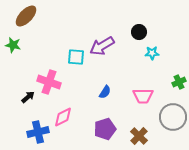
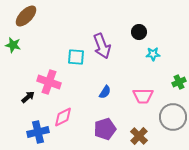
purple arrow: rotated 80 degrees counterclockwise
cyan star: moved 1 px right, 1 px down
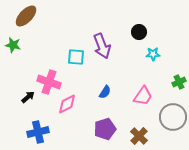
pink trapezoid: rotated 55 degrees counterclockwise
pink diamond: moved 4 px right, 13 px up
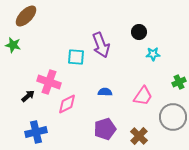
purple arrow: moved 1 px left, 1 px up
blue semicircle: rotated 120 degrees counterclockwise
black arrow: moved 1 px up
blue cross: moved 2 px left
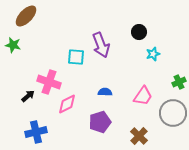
cyan star: rotated 16 degrees counterclockwise
gray circle: moved 4 px up
purple pentagon: moved 5 px left, 7 px up
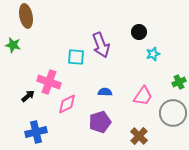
brown ellipse: rotated 55 degrees counterclockwise
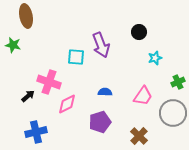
cyan star: moved 2 px right, 4 px down
green cross: moved 1 px left
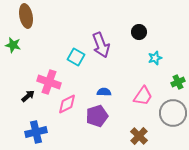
cyan square: rotated 24 degrees clockwise
blue semicircle: moved 1 px left
purple pentagon: moved 3 px left, 6 px up
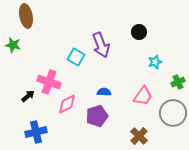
cyan star: moved 4 px down
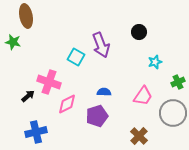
green star: moved 3 px up
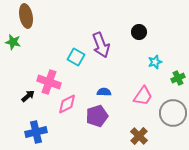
green cross: moved 4 px up
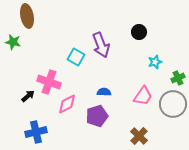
brown ellipse: moved 1 px right
gray circle: moved 9 px up
